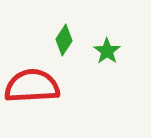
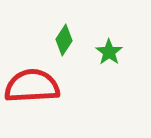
green star: moved 2 px right, 1 px down
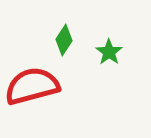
red semicircle: rotated 12 degrees counterclockwise
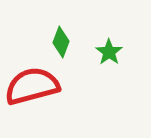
green diamond: moved 3 px left, 2 px down; rotated 12 degrees counterclockwise
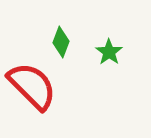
red semicircle: rotated 60 degrees clockwise
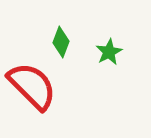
green star: rotated 8 degrees clockwise
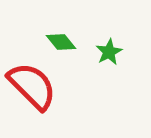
green diamond: rotated 60 degrees counterclockwise
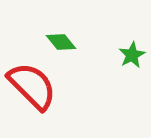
green star: moved 23 px right, 3 px down
